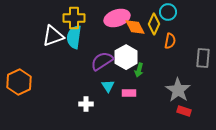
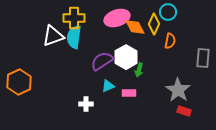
cyan triangle: rotated 40 degrees clockwise
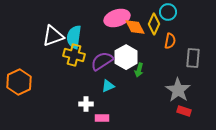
yellow cross: moved 37 px down; rotated 15 degrees clockwise
gray rectangle: moved 10 px left
pink rectangle: moved 27 px left, 25 px down
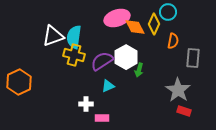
orange semicircle: moved 3 px right
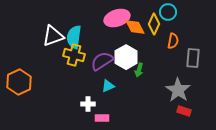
white cross: moved 2 px right
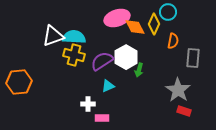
cyan semicircle: rotated 85 degrees clockwise
orange hexagon: rotated 20 degrees clockwise
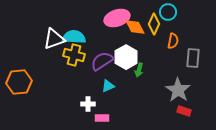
white triangle: moved 1 px right, 3 px down
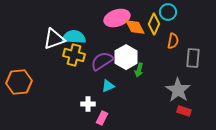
pink rectangle: rotated 64 degrees counterclockwise
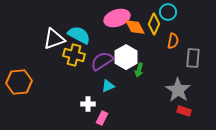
cyan semicircle: moved 5 px right, 2 px up; rotated 25 degrees clockwise
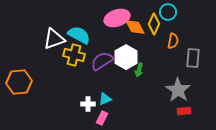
cyan triangle: moved 3 px left, 13 px down
red rectangle: rotated 24 degrees counterclockwise
